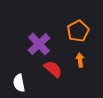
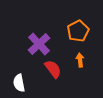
red semicircle: rotated 12 degrees clockwise
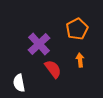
orange pentagon: moved 1 px left, 2 px up
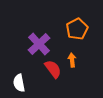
orange arrow: moved 8 px left
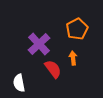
orange arrow: moved 1 px right, 2 px up
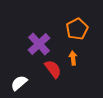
white semicircle: rotated 60 degrees clockwise
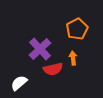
purple cross: moved 1 px right, 5 px down
red semicircle: rotated 114 degrees clockwise
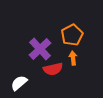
orange pentagon: moved 5 px left, 6 px down
